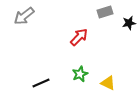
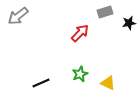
gray arrow: moved 6 px left
red arrow: moved 1 px right, 4 px up
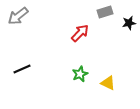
black line: moved 19 px left, 14 px up
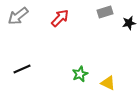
red arrow: moved 20 px left, 15 px up
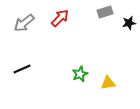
gray arrow: moved 6 px right, 7 px down
yellow triangle: rotated 35 degrees counterclockwise
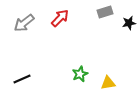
black line: moved 10 px down
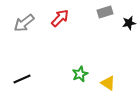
yellow triangle: rotated 42 degrees clockwise
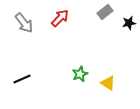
gray rectangle: rotated 21 degrees counterclockwise
gray arrow: rotated 90 degrees counterclockwise
